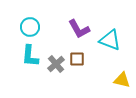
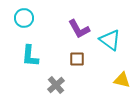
cyan circle: moved 6 px left, 9 px up
cyan triangle: rotated 15 degrees clockwise
gray cross: moved 21 px down
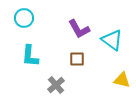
cyan triangle: moved 2 px right
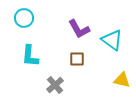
gray cross: moved 1 px left
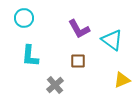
brown square: moved 1 px right, 2 px down
yellow triangle: rotated 36 degrees counterclockwise
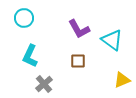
cyan L-shape: rotated 20 degrees clockwise
gray cross: moved 11 px left, 1 px up
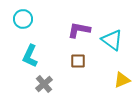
cyan circle: moved 1 px left, 1 px down
purple L-shape: moved 1 px down; rotated 130 degrees clockwise
